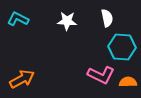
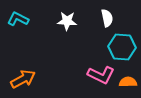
orange arrow: moved 1 px right
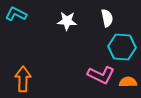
cyan L-shape: moved 2 px left, 5 px up
orange arrow: rotated 60 degrees counterclockwise
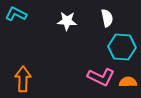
pink L-shape: moved 2 px down
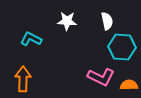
cyan L-shape: moved 15 px right, 25 px down
white semicircle: moved 3 px down
orange semicircle: moved 1 px right, 3 px down
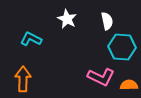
white star: moved 2 px up; rotated 24 degrees clockwise
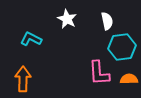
cyan hexagon: rotated 12 degrees counterclockwise
pink L-shape: moved 2 px left, 4 px up; rotated 60 degrees clockwise
orange semicircle: moved 6 px up
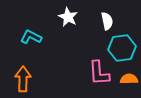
white star: moved 1 px right, 2 px up
cyan L-shape: moved 2 px up
cyan hexagon: moved 1 px down
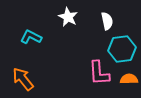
cyan hexagon: moved 1 px down
orange arrow: rotated 40 degrees counterclockwise
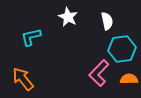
cyan L-shape: rotated 40 degrees counterclockwise
pink L-shape: rotated 48 degrees clockwise
